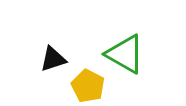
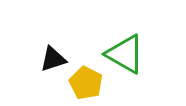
yellow pentagon: moved 2 px left, 3 px up
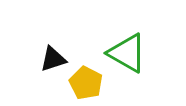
green triangle: moved 2 px right, 1 px up
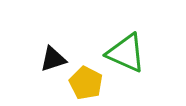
green triangle: moved 1 px left; rotated 6 degrees counterclockwise
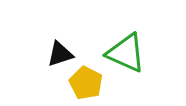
black triangle: moved 7 px right, 5 px up
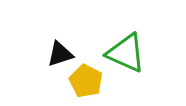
yellow pentagon: moved 2 px up
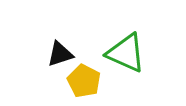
yellow pentagon: moved 2 px left
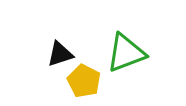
green triangle: rotated 45 degrees counterclockwise
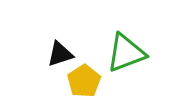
yellow pentagon: rotated 12 degrees clockwise
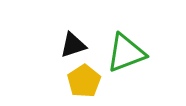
black triangle: moved 13 px right, 9 px up
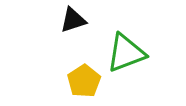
black triangle: moved 25 px up
